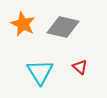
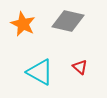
gray diamond: moved 5 px right, 6 px up
cyan triangle: rotated 28 degrees counterclockwise
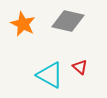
cyan triangle: moved 10 px right, 3 px down
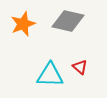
orange star: rotated 25 degrees clockwise
cyan triangle: rotated 28 degrees counterclockwise
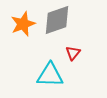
gray diamond: moved 11 px left, 1 px up; rotated 32 degrees counterclockwise
red triangle: moved 7 px left, 14 px up; rotated 28 degrees clockwise
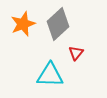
gray diamond: moved 1 px right, 4 px down; rotated 24 degrees counterclockwise
red triangle: moved 3 px right
